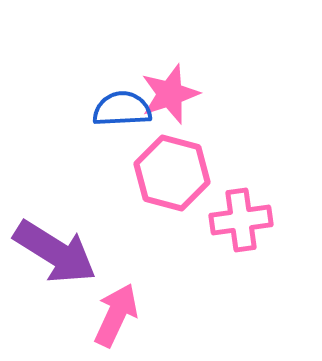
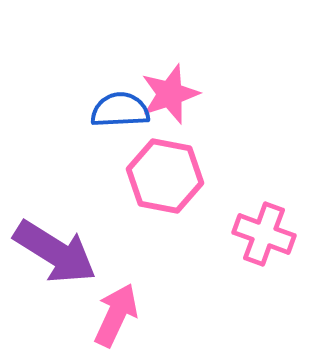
blue semicircle: moved 2 px left, 1 px down
pink hexagon: moved 7 px left, 3 px down; rotated 4 degrees counterclockwise
pink cross: moved 23 px right, 14 px down; rotated 28 degrees clockwise
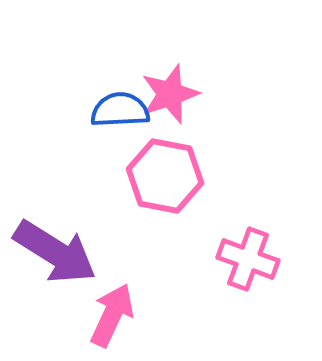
pink cross: moved 16 px left, 25 px down
pink arrow: moved 4 px left
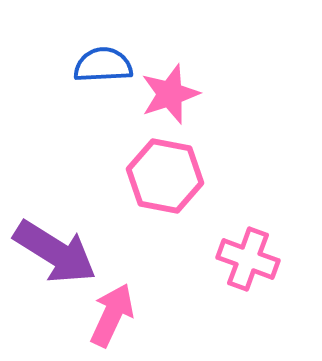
blue semicircle: moved 17 px left, 45 px up
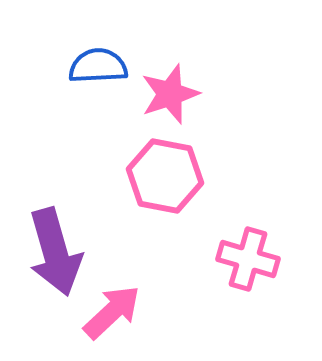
blue semicircle: moved 5 px left, 1 px down
purple arrow: rotated 42 degrees clockwise
pink cross: rotated 4 degrees counterclockwise
pink arrow: moved 3 px up; rotated 22 degrees clockwise
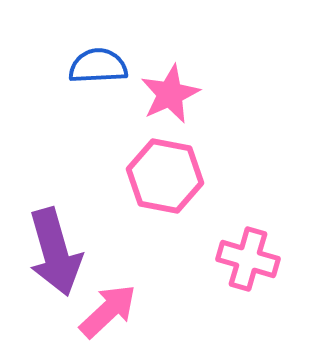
pink star: rotated 6 degrees counterclockwise
pink arrow: moved 4 px left, 1 px up
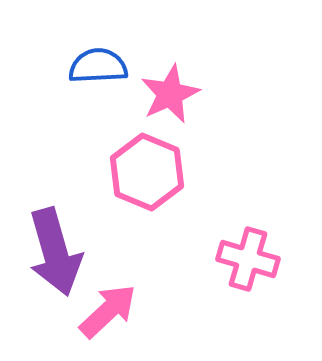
pink hexagon: moved 18 px left, 4 px up; rotated 12 degrees clockwise
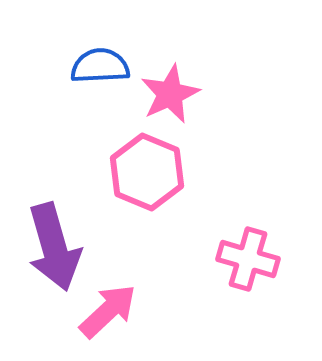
blue semicircle: moved 2 px right
purple arrow: moved 1 px left, 5 px up
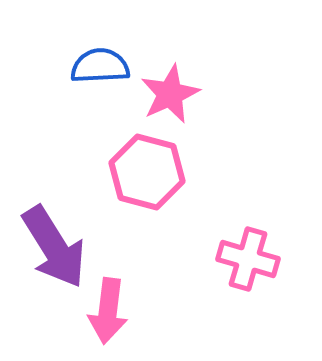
pink hexagon: rotated 8 degrees counterclockwise
purple arrow: rotated 16 degrees counterclockwise
pink arrow: rotated 140 degrees clockwise
